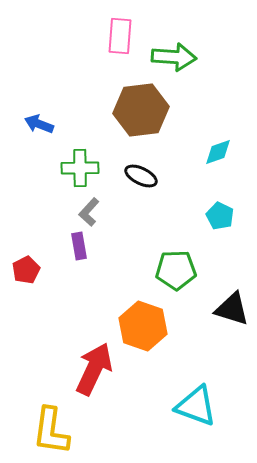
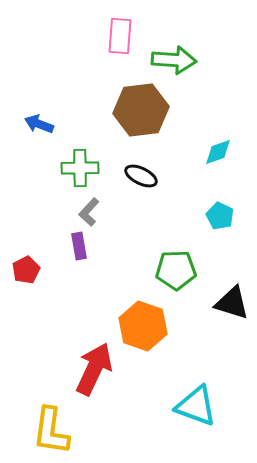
green arrow: moved 3 px down
black triangle: moved 6 px up
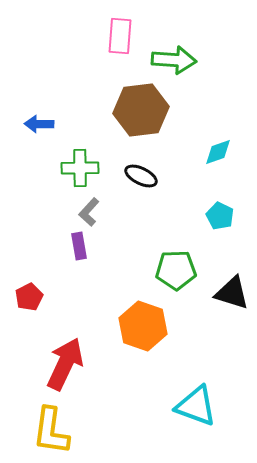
blue arrow: rotated 20 degrees counterclockwise
red pentagon: moved 3 px right, 27 px down
black triangle: moved 10 px up
red arrow: moved 29 px left, 5 px up
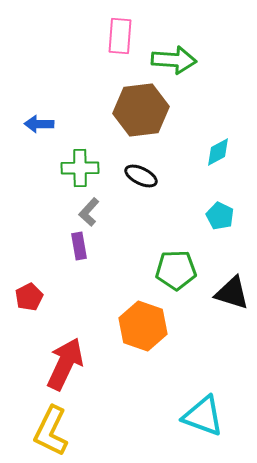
cyan diamond: rotated 8 degrees counterclockwise
cyan triangle: moved 7 px right, 10 px down
yellow L-shape: rotated 18 degrees clockwise
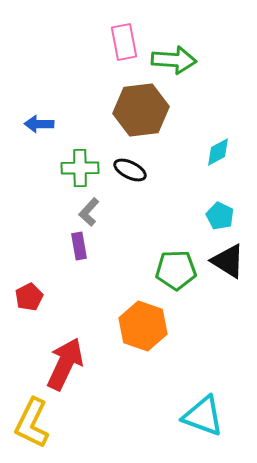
pink rectangle: moved 4 px right, 6 px down; rotated 15 degrees counterclockwise
black ellipse: moved 11 px left, 6 px up
black triangle: moved 4 px left, 32 px up; rotated 15 degrees clockwise
yellow L-shape: moved 19 px left, 8 px up
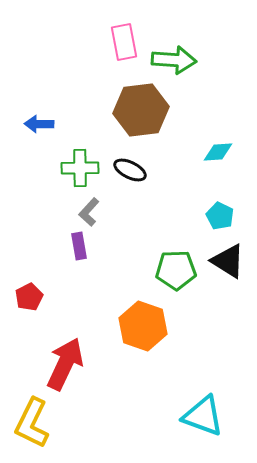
cyan diamond: rotated 24 degrees clockwise
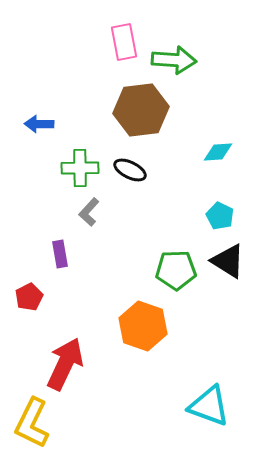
purple rectangle: moved 19 px left, 8 px down
cyan triangle: moved 6 px right, 10 px up
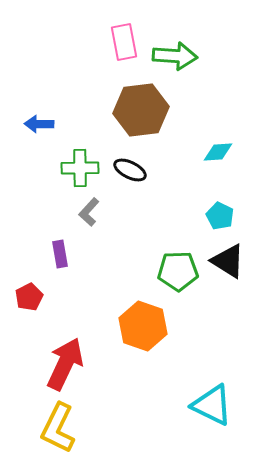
green arrow: moved 1 px right, 4 px up
green pentagon: moved 2 px right, 1 px down
cyan triangle: moved 3 px right, 1 px up; rotated 6 degrees clockwise
yellow L-shape: moved 26 px right, 5 px down
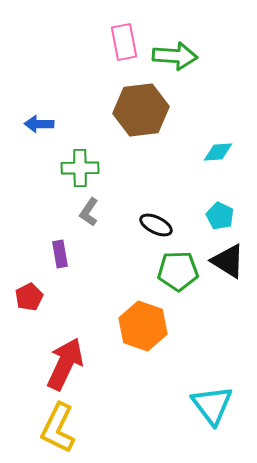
black ellipse: moved 26 px right, 55 px down
gray L-shape: rotated 8 degrees counterclockwise
cyan triangle: rotated 27 degrees clockwise
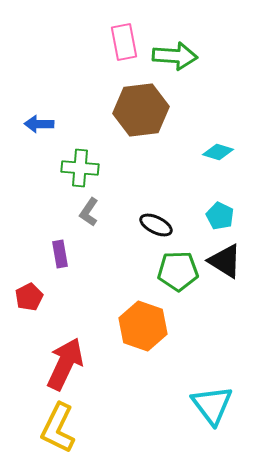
cyan diamond: rotated 20 degrees clockwise
green cross: rotated 6 degrees clockwise
black triangle: moved 3 px left
